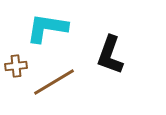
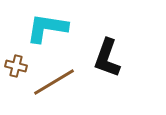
black L-shape: moved 3 px left, 3 px down
brown cross: rotated 20 degrees clockwise
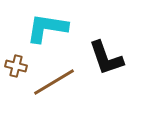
black L-shape: moved 1 px left; rotated 39 degrees counterclockwise
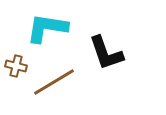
black L-shape: moved 5 px up
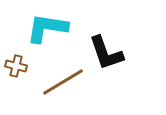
brown line: moved 9 px right
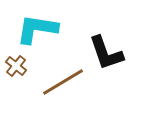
cyan L-shape: moved 10 px left, 1 px down
brown cross: rotated 25 degrees clockwise
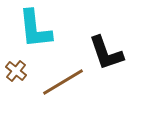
cyan L-shape: moved 2 px left; rotated 105 degrees counterclockwise
brown cross: moved 5 px down
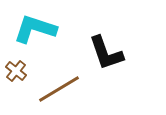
cyan L-shape: rotated 114 degrees clockwise
brown line: moved 4 px left, 7 px down
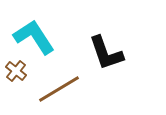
cyan L-shape: moved 1 px left, 8 px down; rotated 39 degrees clockwise
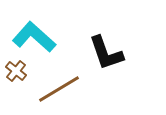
cyan L-shape: rotated 15 degrees counterclockwise
